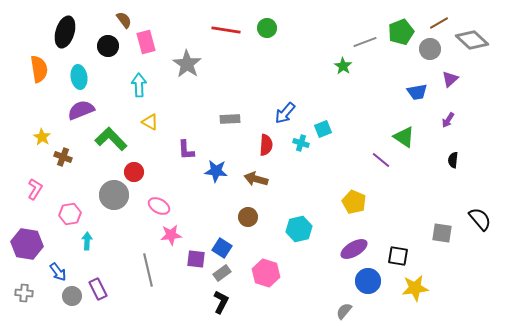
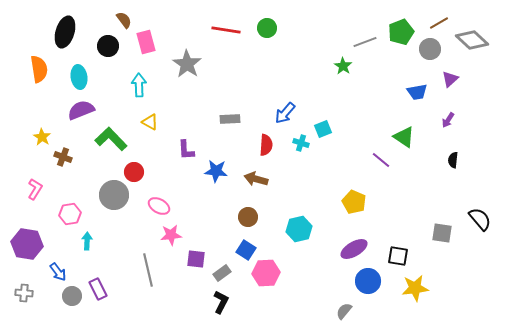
blue square at (222, 248): moved 24 px right, 2 px down
pink hexagon at (266, 273): rotated 20 degrees counterclockwise
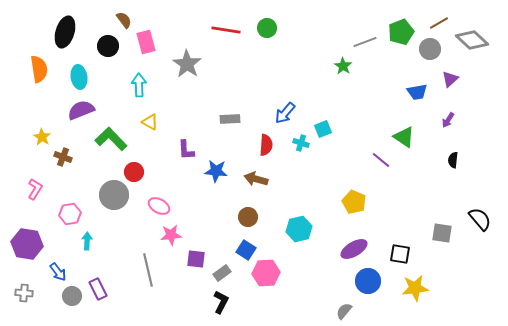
black square at (398, 256): moved 2 px right, 2 px up
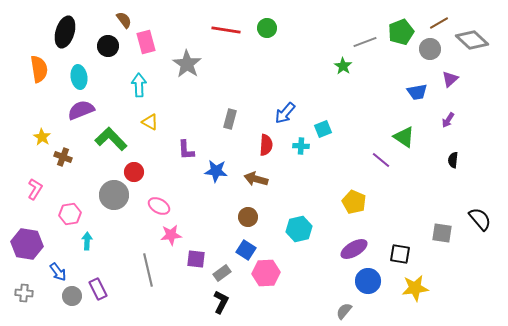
gray rectangle at (230, 119): rotated 72 degrees counterclockwise
cyan cross at (301, 143): moved 3 px down; rotated 14 degrees counterclockwise
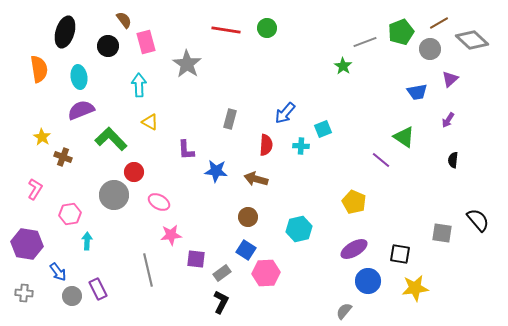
pink ellipse at (159, 206): moved 4 px up
black semicircle at (480, 219): moved 2 px left, 1 px down
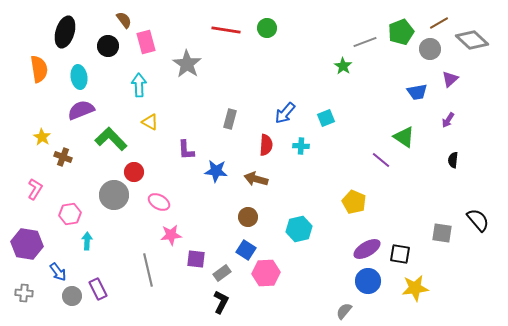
cyan square at (323, 129): moved 3 px right, 11 px up
purple ellipse at (354, 249): moved 13 px right
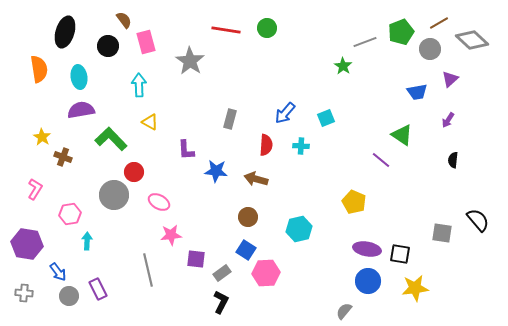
gray star at (187, 64): moved 3 px right, 3 px up
purple semicircle at (81, 110): rotated 12 degrees clockwise
green triangle at (404, 137): moved 2 px left, 2 px up
purple ellipse at (367, 249): rotated 40 degrees clockwise
gray circle at (72, 296): moved 3 px left
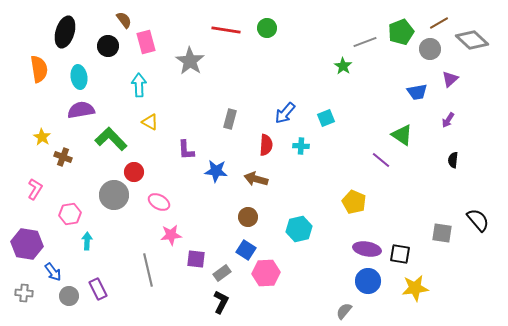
blue arrow at (58, 272): moved 5 px left
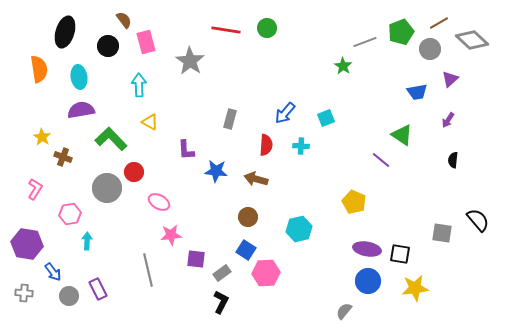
gray circle at (114, 195): moved 7 px left, 7 px up
